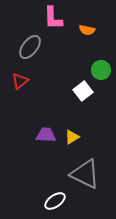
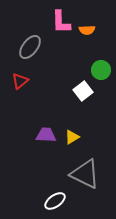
pink L-shape: moved 8 px right, 4 px down
orange semicircle: rotated 14 degrees counterclockwise
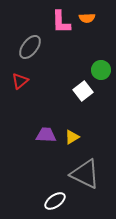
orange semicircle: moved 12 px up
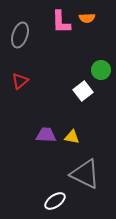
gray ellipse: moved 10 px left, 12 px up; rotated 20 degrees counterclockwise
yellow triangle: rotated 42 degrees clockwise
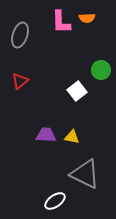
white square: moved 6 px left
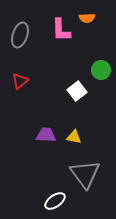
pink L-shape: moved 8 px down
yellow triangle: moved 2 px right
gray triangle: rotated 28 degrees clockwise
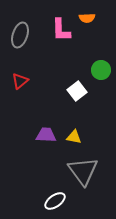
gray triangle: moved 2 px left, 3 px up
